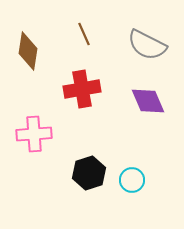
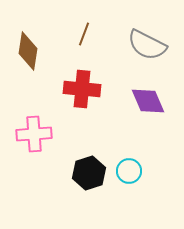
brown line: rotated 45 degrees clockwise
red cross: rotated 15 degrees clockwise
cyan circle: moved 3 px left, 9 px up
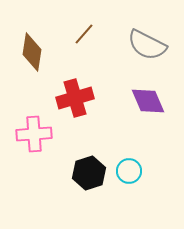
brown line: rotated 20 degrees clockwise
brown diamond: moved 4 px right, 1 px down
red cross: moved 7 px left, 9 px down; rotated 21 degrees counterclockwise
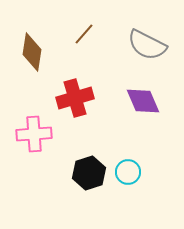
purple diamond: moved 5 px left
cyan circle: moved 1 px left, 1 px down
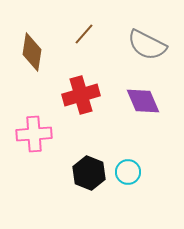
red cross: moved 6 px right, 3 px up
black hexagon: rotated 20 degrees counterclockwise
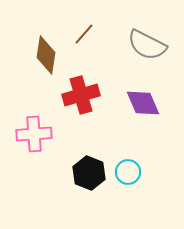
brown diamond: moved 14 px right, 3 px down
purple diamond: moved 2 px down
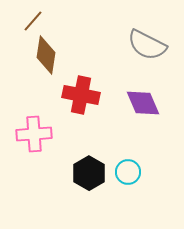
brown line: moved 51 px left, 13 px up
red cross: rotated 27 degrees clockwise
black hexagon: rotated 8 degrees clockwise
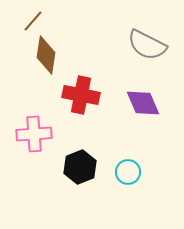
black hexagon: moved 9 px left, 6 px up; rotated 8 degrees clockwise
